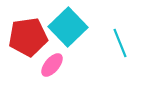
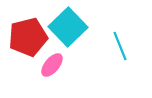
red pentagon: rotated 6 degrees counterclockwise
cyan line: moved 3 px down
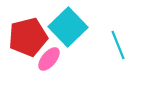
cyan line: moved 2 px left, 1 px up
pink ellipse: moved 3 px left, 6 px up
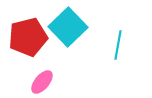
cyan line: rotated 32 degrees clockwise
pink ellipse: moved 7 px left, 23 px down
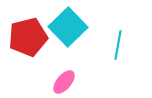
pink ellipse: moved 22 px right
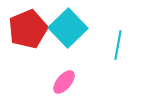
cyan square: moved 1 px down
red pentagon: moved 8 px up; rotated 9 degrees counterclockwise
